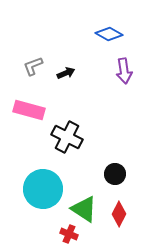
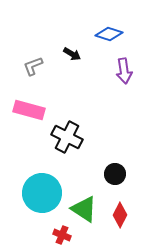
blue diamond: rotated 12 degrees counterclockwise
black arrow: moved 6 px right, 19 px up; rotated 54 degrees clockwise
cyan circle: moved 1 px left, 4 px down
red diamond: moved 1 px right, 1 px down
red cross: moved 7 px left, 1 px down
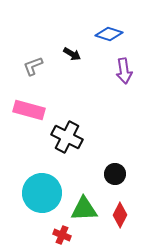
green triangle: rotated 36 degrees counterclockwise
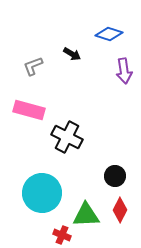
black circle: moved 2 px down
green triangle: moved 2 px right, 6 px down
red diamond: moved 5 px up
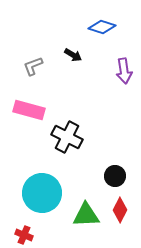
blue diamond: moved 7 px left, 7 px up
black arrow: moved 1 px right, 1 px down
red cross: moved 38 px left
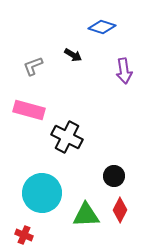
black circle: moved 1 px left
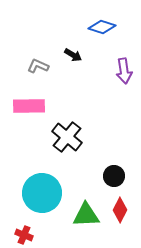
gray L-shape: moved 5 px right; rotated 45 degrees clockwise
pink rectangle: moved 4 px up; rotated 16 degrees counterclockwise
black cross: rotated 12 degrees clockwise
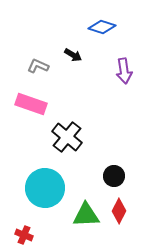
pink rectangle: moved 2 px right, 2 px up; rotated 20 degrees clockwise
cyan circle: moved 3 px right, 5 px up
red diamond: moved 1 px left, 1 px down
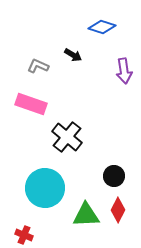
red diamond: moved 1 px left, 1 px up
